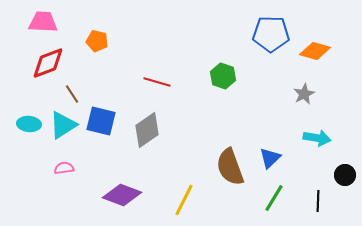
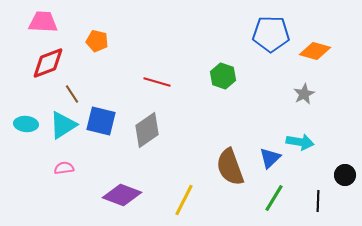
cyan ellipse: moved 3 px left
cyan arrow: moved 17 px left, 4 px down
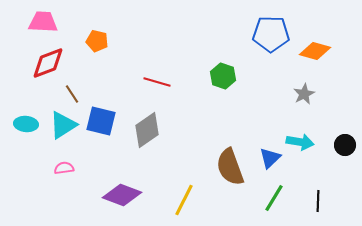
black circle: moved 30 px up
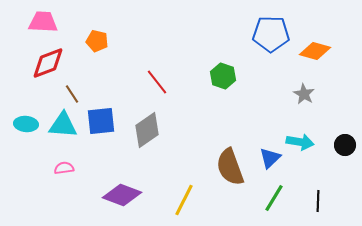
red line: rotated 36 degrees clockwise
gray star: rotated 15 degrees counterclockwise
blue square: rotated 20 degrees counterclockwise
cyan triangle: rotated 36 degrees clockwise
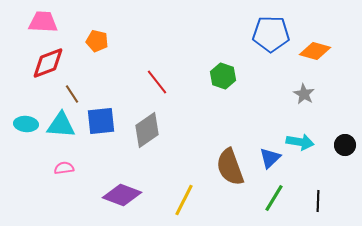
cyan triangle: moved 2 px left
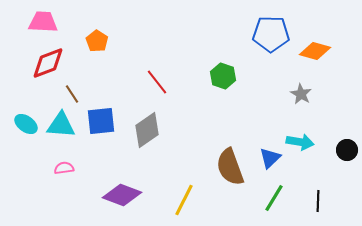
orange pentagon: rotated 20 degrees clockwise
gray star: moved 3 px left
cyan ellipse: rotated 30 degrees clockwise
black circle: moved 2 px right, 5 px down
